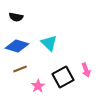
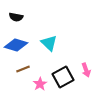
blue diamond: moved 1 px left, 1 px up
brown line: moved 3 px right
pink star: moved 2 px right, 2 px up
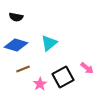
cyan triangle: rotated 36 degrees clockwise
pink arrow: moved 1 px right, 2 px up; rotated 32 degrees counterclockwise
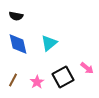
black semicircle: moved 1 px up
blue diamond: moved 2 px right, 1 px up; rotated 60 degrees clockwise
brown line: moved 10 px left, 11 px down; rotated 40 degrees counterclockwise
pink star: moved 3 px left, 2 px up
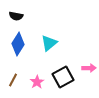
blue diamond: rotated 45 degrees clockwise
pink arrow: moved 2 px right; rotated 40 degrees counterclockwise
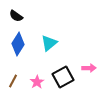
black semicircle: rotated 24 degrees clockwise
brown line: moved 1 px down
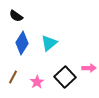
blue diamond: moved 4 px right, 1 px up
black square: moved 2 px right; rotated 15 degrees counterclockwise
brown line: moved 4 px up
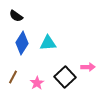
cyan triangle: moved 1 px left; rotated 36 degrees clockwise
pink arrow: moved 1 px left, 1 px up
pink star: moved 1 px down
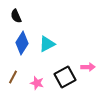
black semicircle: rotated 32 degrees clockwise
cyan triangle: moved 1 px left, 1 px down; rotated 24 degrees counterclockwise
black square: rotated 15 degrees clockwise
pink star: rotated 24 degrees counterclockwise
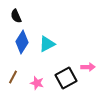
blue diamond: moved 1 px up
black square: moved 1 px right, 1 px down
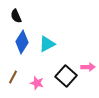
black square: moved 2 px up; rotated 20 degrees counterclockwise
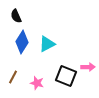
black square: rotated 20 degrees counterclockwise
